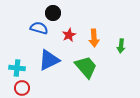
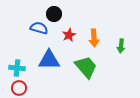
black circle: moved 1 px right, 1 px down
blue triangle: rotated 25 degrees clockwise
red circle: moved 3 px left
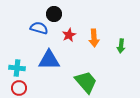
green trapezoid: moved 15 px down
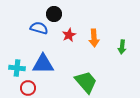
green arrow: moved 1 px right, 1 px down
blue triangle: moved 6 px left, 4 px down
red circle: moved 9 px right
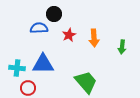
blue semicircle: rotated 18 degrees counterclockwise
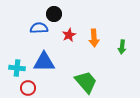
blue triangle: moved 1 px right, 2 px up
